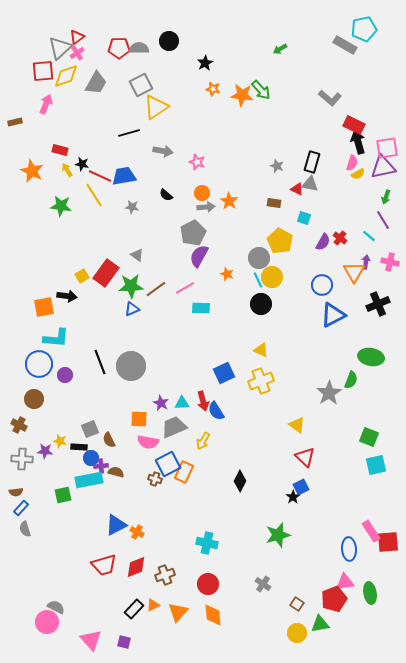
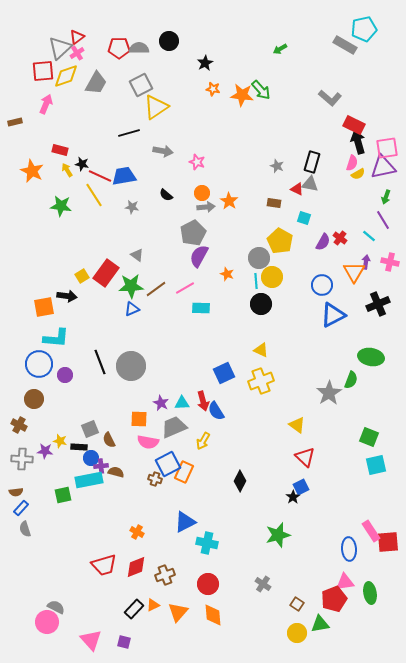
cyan line at (258, 280): moved 2 px left, 1 px down; rotated 21 degrees clockwise
blue triangle at (116, 525): moved 69 px right, 3 px up
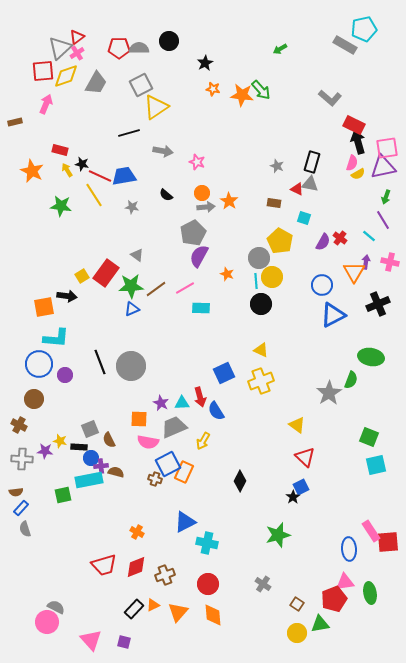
red arrow at (203, 401): moved 3 px left, 4 px up
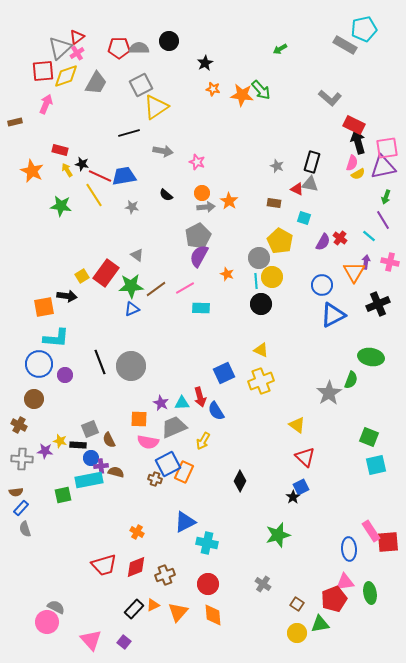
gray pentagon at (193, 233): moved 5 px right, 3 px down
black rectangle at (79, 447): moved 1 px left, 2 px up
purple square at (124, 642): rotated 24 degrees clockwise
